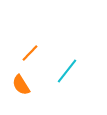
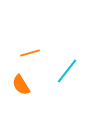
orange line: rotated 30 degrees clockwise
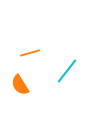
orange semicircle: moved 1 px left
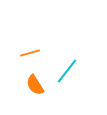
orange semicircle: moved 15 px right
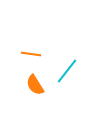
orange line: moved 1 px right, 1 px down; rotated 24 degrees clockwise
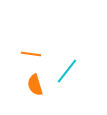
orange semicircle: rotated 15 degrees clockwise
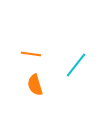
cyan line: moved 9 px right, 6 px up
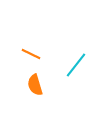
orange line: rotated 18 degrees clockwise
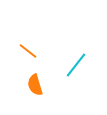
orange line: moved 3 px left, 3 px up; rotated 12 degrees clockwise
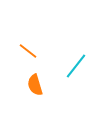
cyan line: moved 1 px down
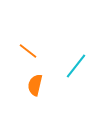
orange semicircle: rotated 30 degrees clockwise
